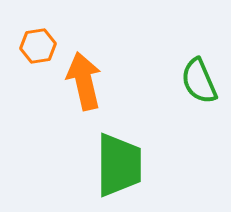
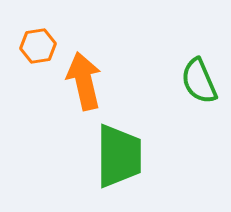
green trapezoid: moved 9 px up
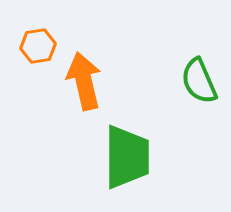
green trapezoid: moved 8 px right, 1 px down
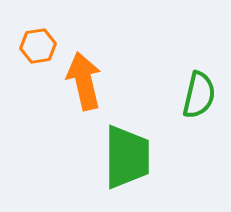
green semicircle: moved 14 px down; rotated 144 degrees counterclockwise
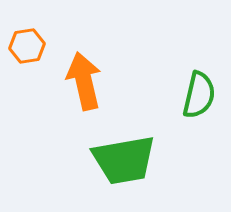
orange hexagon: moved 11 px left
green trapezoid: moved 3 px left, 3 px down; rotated 80 degrees clockwise
